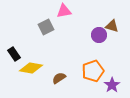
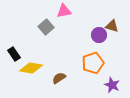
gray square: rotated 14 degrees counterclockwise
orange pentagon: moved 8 px up
purple star: rotated 14 degrees counterclockwise
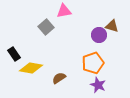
purple star: moved 14 px left
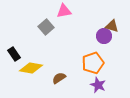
purple circle: moved 5 px right, 1 px down
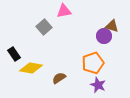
gray square: moved 2 px left
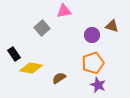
gray square: moved 2 px left, 1 px down
purple circle: moved 12 px left, 1 px up
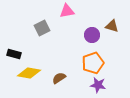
pink triangle: moved 3 px right
gray square: rotated 14 degrees clockwise
black rectangle: rotated 40 degrees counterclockwise
yellow diamond: moved 2 px left, 5 px down
purple star: rotated 14 degrees counterclockwise
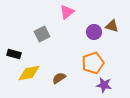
pink triangle: moved 1 px down; rotated 28 degrees counterclockwise
gray square: moved 6 px down
purple circle: moved 2 px right, 3 px up
yellow diamond: rotated 20 degrees counterclockwise
purple star: moved 6 px right
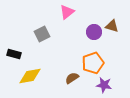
yellow diamond: moved 1 px right, 3 px down
brown semicircle: moved 13 px right
